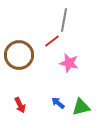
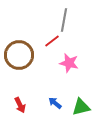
blue arrow: moved 3 px left
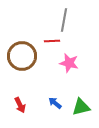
red line: rotated 35 degrees clockwise
brown circle: moved 3 px right, 1 px down
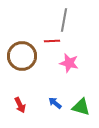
green triangle: rotated 30 degrees clockwise
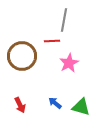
pink star: rotated 30 degrees clockwise
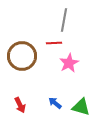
red line: moved 2 px right, 2 px down
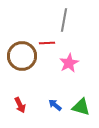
red line: moved 7 px left
blue arrow: moved 2 px down
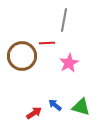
red arrow: moved 14 px right, 8 px down; rotated 98 degrees counterclockwise
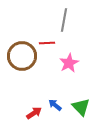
green triangle: rotated 30 degrees clockwise
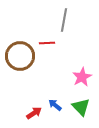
brown circle: moved 2 px left
pink star: moved 13 px right, 14 px down
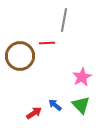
green triangle: moved 2 px up
